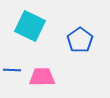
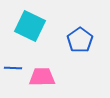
blue line: moved 1 px right, 2 px up
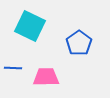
blue pentagon: moved 1 px left, 3 px down
pink trapezoid: moved 4 px right
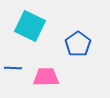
blue pentagon: moved 1 px left, 1 px down
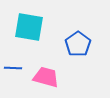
cyan square: moved 1 px left, 1 px down; rotated 16 degrees counterclockwise
pink trapezoid: rotated 16 degrees clockwise
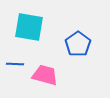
blue line: moved 2 px right, 4 px up
pink trapezoid: moved 1 px left, 2 px up
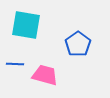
cyan square: moved 3 px left, 2 px up
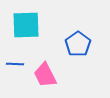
cyan square: rotated 12 degrees counterclockwise
pink trapezoid: rotated 132 degrees counterclockwise
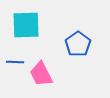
blue line: moved 2 px up
pink trapezoid: moved 4 px left, 1 px up
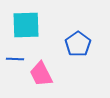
blue line: moved 3 px up
